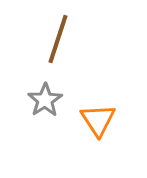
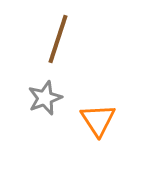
gray star: moved 2 px up; rotated 12 degrees clockwise
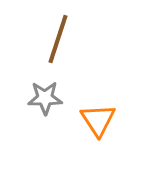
gray star: rotated 20 degrees clockwise
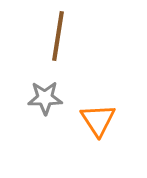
brown line: moved 3 px up; rotated 9 degrees counterclockwise
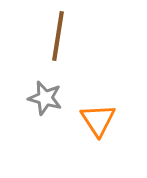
gray star: rotated 16 degrees clockwise
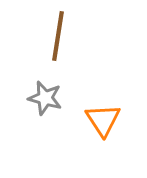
orange triangle: moved 5 px right
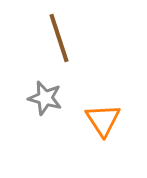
brown line: moved 1 px right, 2 px down; rotated 27 degrees counterclockwise
